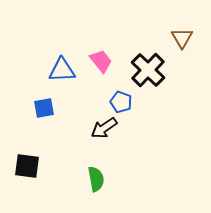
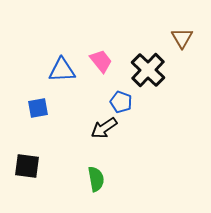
blue square: moved 6 px left
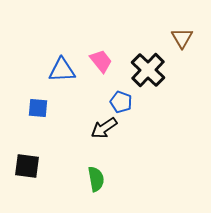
blue square: rotated 15 degrees clockwise
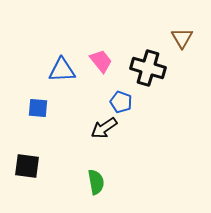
black cross: moved 2 px up; rotated 28 degrees counterclockwise
green semicircle: moved 3 px down
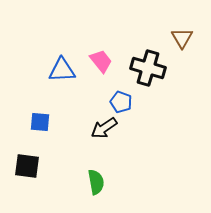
blue square: moved 2 px right, 14 px down
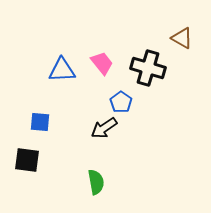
brown triangle: rotated 30 degrees counterclockwise
pink trapezoid: moved 1 px right, 2 px down
blue pentagon: rotated 15 degrees clockwise
black square: moved 6 px up
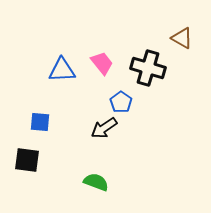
green semicircle: rotated 60 degrees counterclockwise
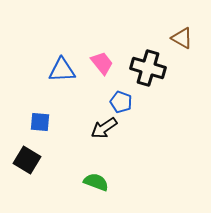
blue pentagon: rotated 15 degrees counterclockwise
black square: rotated 24 degrees clockwise
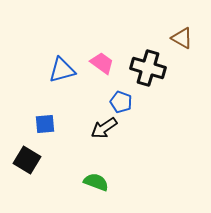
pink trapezoid: rotated 15 degrees counterclockwise
blue triangle: rotated 12 degrees counterclockwise
blue square: moved 5 px right, 2 px down; rotated 10 degrees counterclockwise
